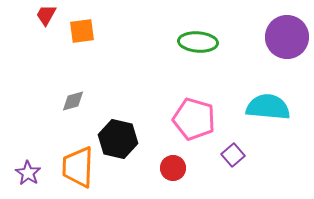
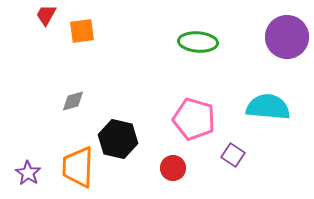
purple square: rotated 15 degrees counterclockwise
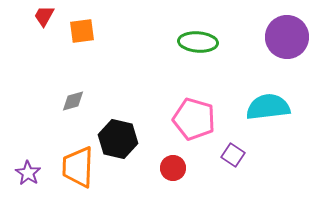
red trapezoid: moved 2 px left, 1 px down
cyan semicircle: rotated 12 degrees counterclockwise
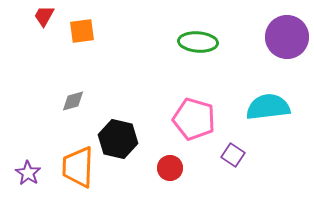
red circle: moved 3 px left
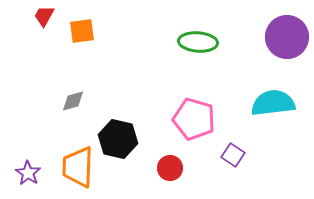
cyan semicircle: moved 5 px right, 4 px up
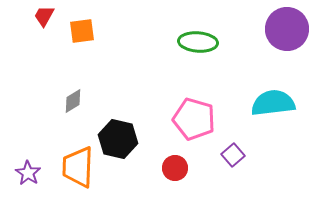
purple circle: moved 8 px up
gray diamond: rotated 15 degrees counterclockwise
purple square: rotated 15 degrees clockwise
red circle: moved 5 px right
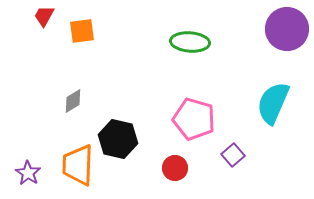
green ellipse: moved 8 px left
cyan semicircle: rotated 60 degrees counterclockwise
orange trapezoid: moved 2 px up
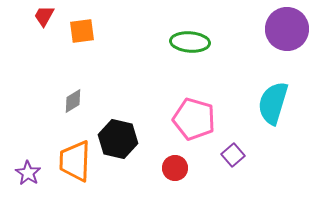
cyan semicircle: rotated 6 degrees counterclockwise
orange trapezoid: moved 3 px left, 4 px up
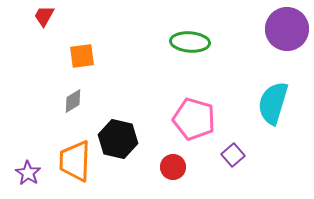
orange square: moved 25 px down
red circle: moved 2 px left, 1 px up
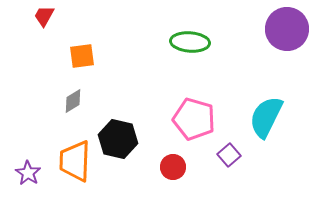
cyan semicircle: moved 7 px left, 14 px down; rotated 9 degrees clockwise
purple square: moved 4 px left
